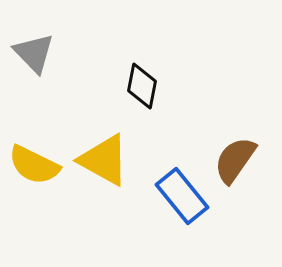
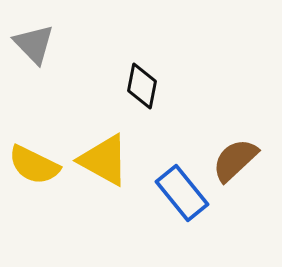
gray triangle: moved 9 px up
brown semicircle: rotated 12 degrees clockwise
blue rectangle: moved 3 px up
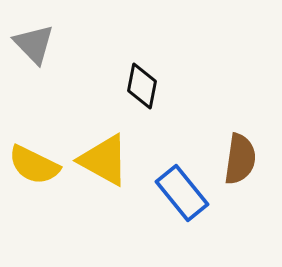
brown semicircle: moved 5 px right, 1 px up; rotated 141 degrees clockwise
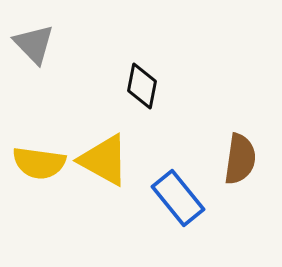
yellow semicircle: moved 5 px right, 2 px up; rotated 18 degrees counterclockwise
blue rectangle: moved 4 px left, 5 px down
